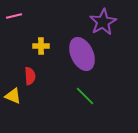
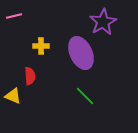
purple ellipse: moved 1 px left, 1 px up
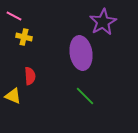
pink line: rotated 42 degrees clockwise
yellow cross: moved 17 px left, 9 px up; rotated 14 degrees clockwise
purple ellipse: rotated 16 degrees clockwise
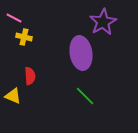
pink line: moved 2 px down
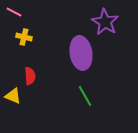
pink line: moved 6 px up
purple star: moved 2 px right; rotated 12 degrees counterclockwise
green line: rotated 15 degrees clockwise
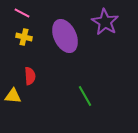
pink line: moved 8 px right, 1 px down
purple ellipse: moved 16 px left, 17 px up; rotated 16 degrees counterclockwise
yellow triangle: rotated 18 degrees counterclockwise
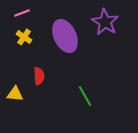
pink line: rotated 49 degrees counterclockwise
yellow cross: rotated 21 degrees clockwise
red semicircle: moved 9 px right
yellow triangle: moved 2 px right, 2 px up
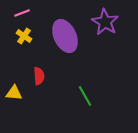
yellow cross: moved 1 px up
yellow triangle: moved 1 px left, 1 px up
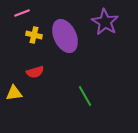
yellow cross: moved 10 px right, 1 px up; rotated 21 degrees counterclockwise
red semicircle: moved 4 px left, 4 px up; rotated 78 degrees clockwise
yellow triangle: rotated 12 degrees counterclockwise
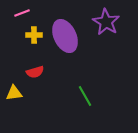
purple star: moved 1 px right
yellow cross: rotated 14 degrees counterclockwise
